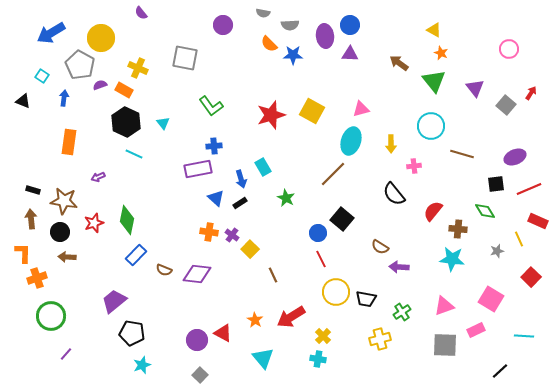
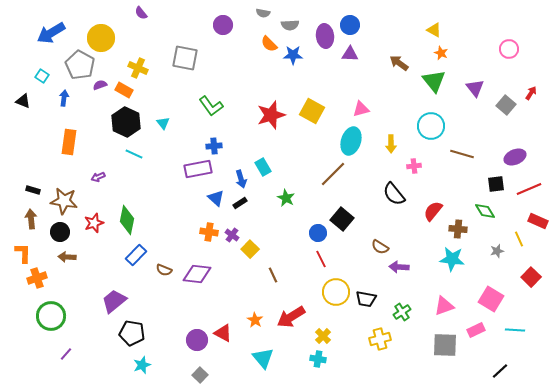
cyan line at (524, 336): moved 9 px left, 6 px up
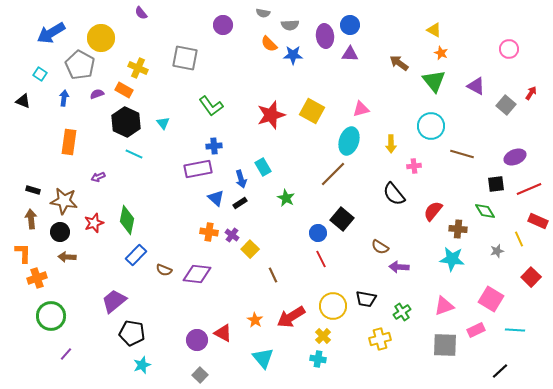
cyan square at (42, 76): moved 2 px left, 2 px up
purple semicircle at (100, 85): moved 3 px left, 9 px down
purple triangle at (475, 88): moved 1 px right, 2 px up; rotated 24 degrees counterclockwise
cyan ellipse at (351, 141): moved 2 px left
yellow circle at (336, 292): moved 3 px left, 14 px down
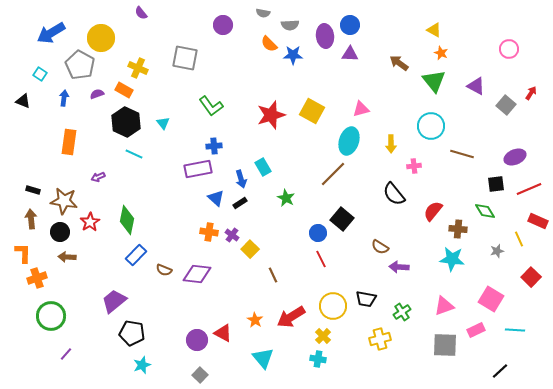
red star at (94, 223): moved 4 px left, 1 px up; rotated 12 degrees counterclockwise
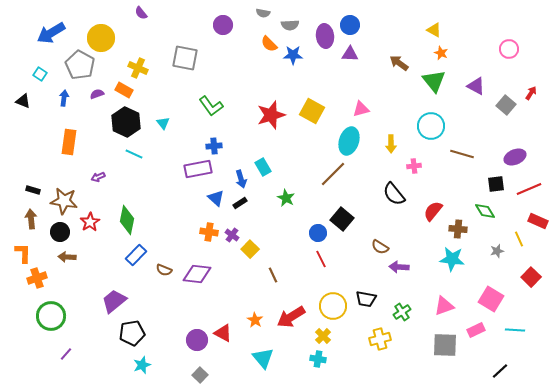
black pentagon at (132, 333): rotated 20 degrees counterclockwise
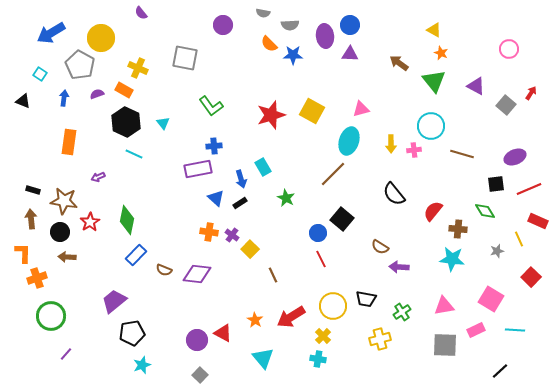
pink cross at (414, 166): moved 16 px up
pink triangle at (444, 306): rotated 10 degrees clockwise
